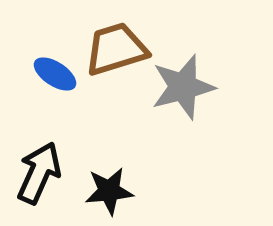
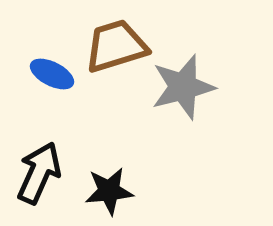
brown trapezoid: moved 3 px up
blue ellipse: moved 3 px left; rotated 6 degrees counterclockwise
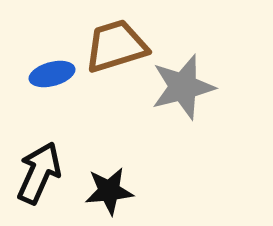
blue ellipse: rotated 42 degrees counterclockwise
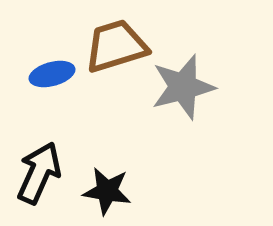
black star: moved 2 px left; rotated 15 degrees clockwise
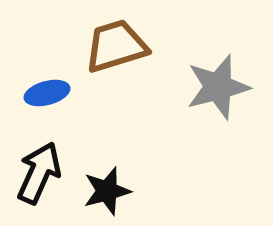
blue ellipse: moved 5 px left, 19 px down
gray star: moved 35 px right
black star: rotated 24 degrees counterclockwise
